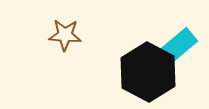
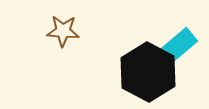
brown star: moved 2 px left, 4 px up
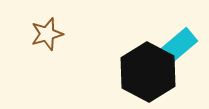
brown star: moved 16 px left, 3 px down; rotated 20 degrees counterclockwise
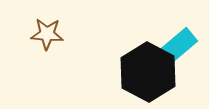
brown star: rotated 20 degrees clockwise
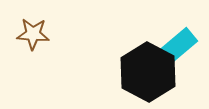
brown star: moved 14 px left
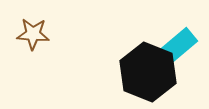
black hexagon: rotated 6 degrees counterclockwise
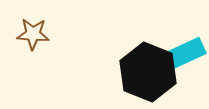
cyan rectangle: moved 8 px right, 7 px down; rotated 15 degrees clockwise
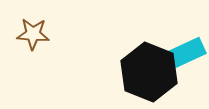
black hexagon: moved 1 px right
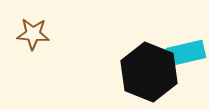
cyan rectangle: rotated 12 degrees clockwise
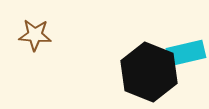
brown star: moved 2 px right, 1 px down
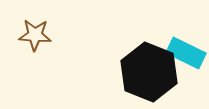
cyan rectangle: rotated 39 degrees clockwise
